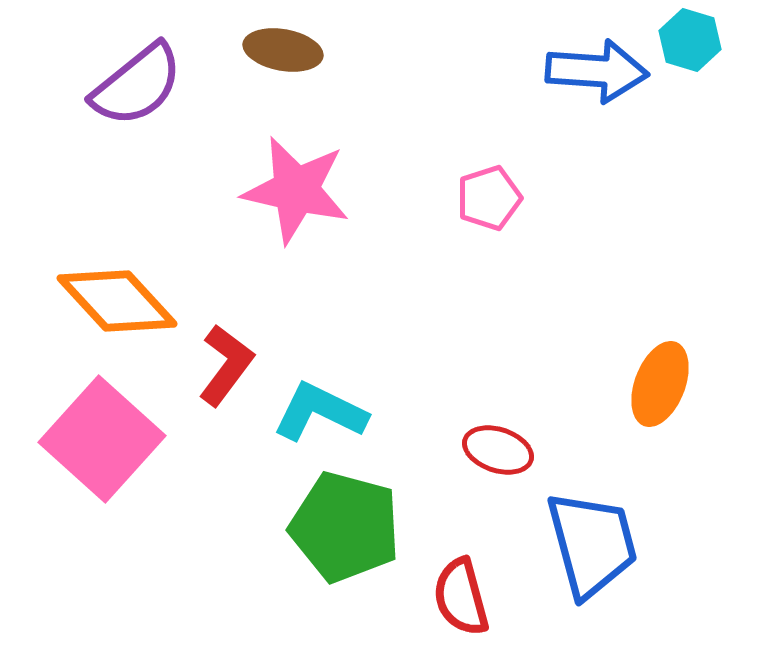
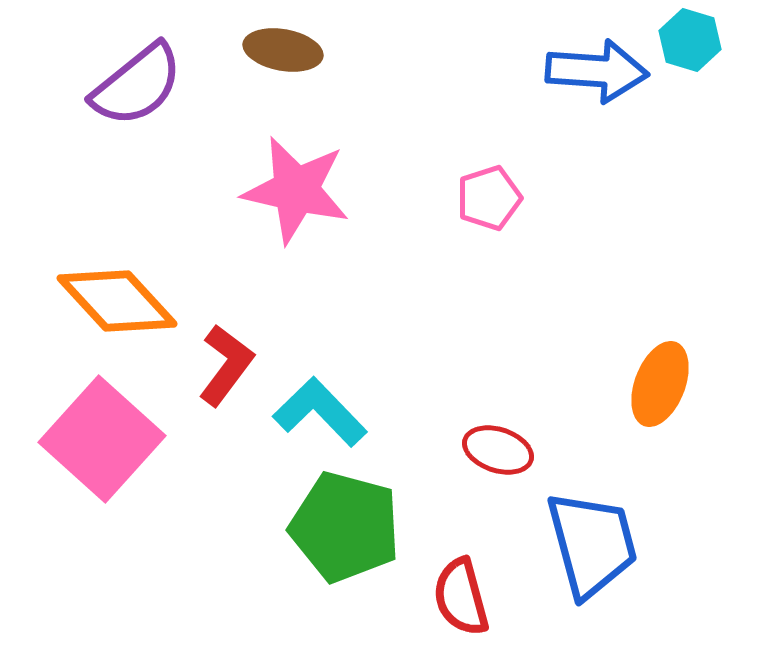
cyan L-shape: rotated 20 degrees clockwise
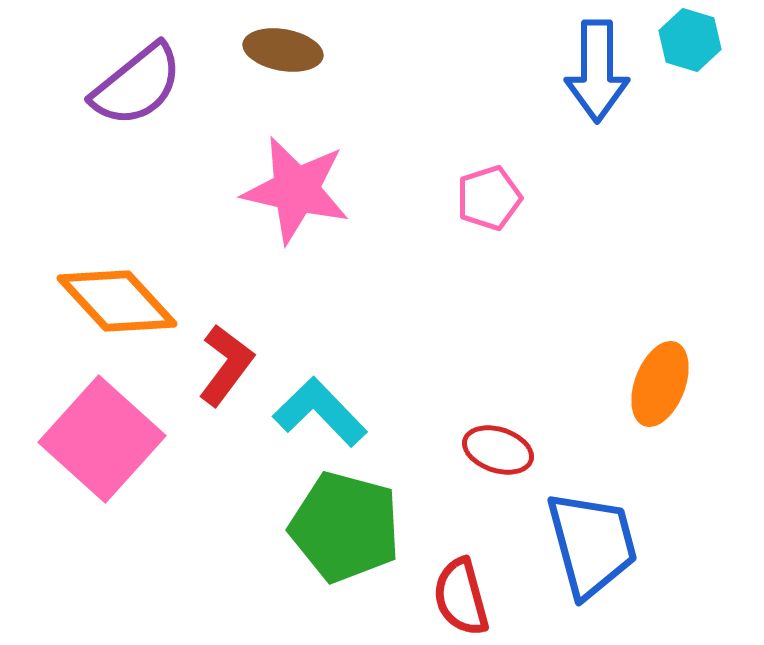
blue arrow: rotated 86 degrees clockwise
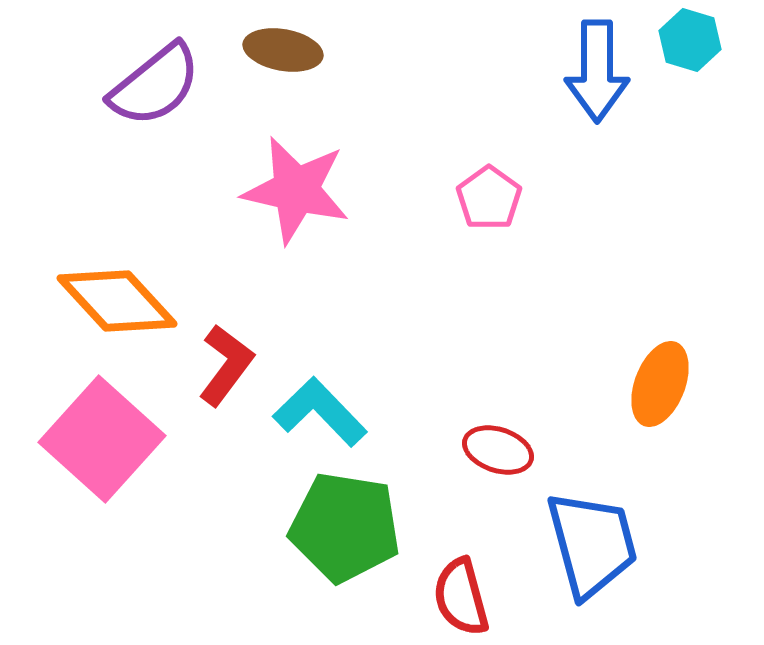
purple semicircle: moved 18 px right
pink pentagon: rotated 18 degrees counterclockwise
green pentagon: rotated 6 degrees counterclockwise
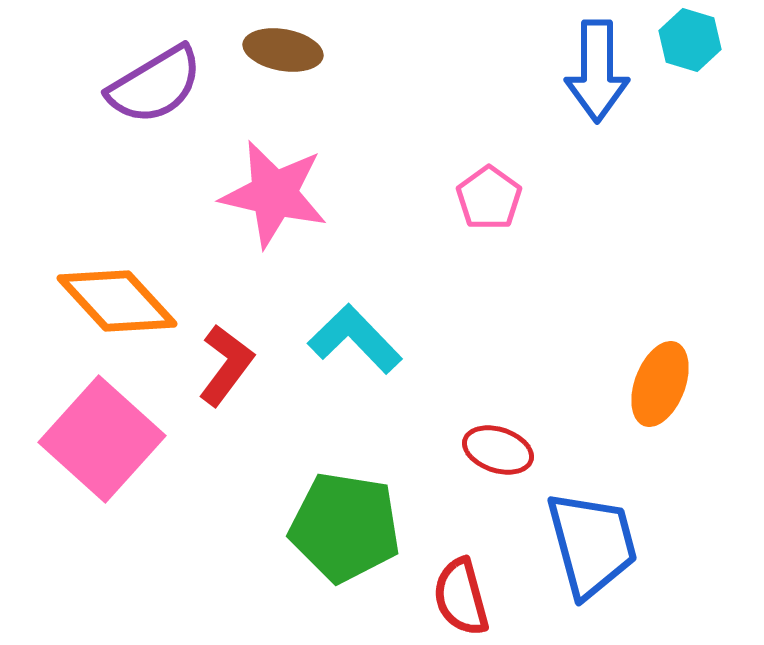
purple semicircle: rotated 8 degrees clockwise
pink star: moved 22 px left, 4 px down
cyan L-shape: moved 35 px right, 73 px up
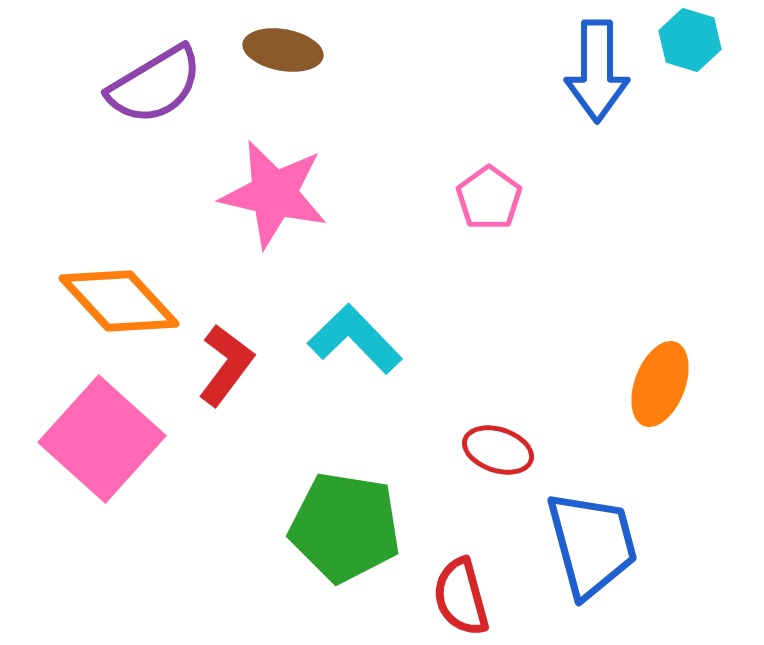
orange diamond: moved 2 px right
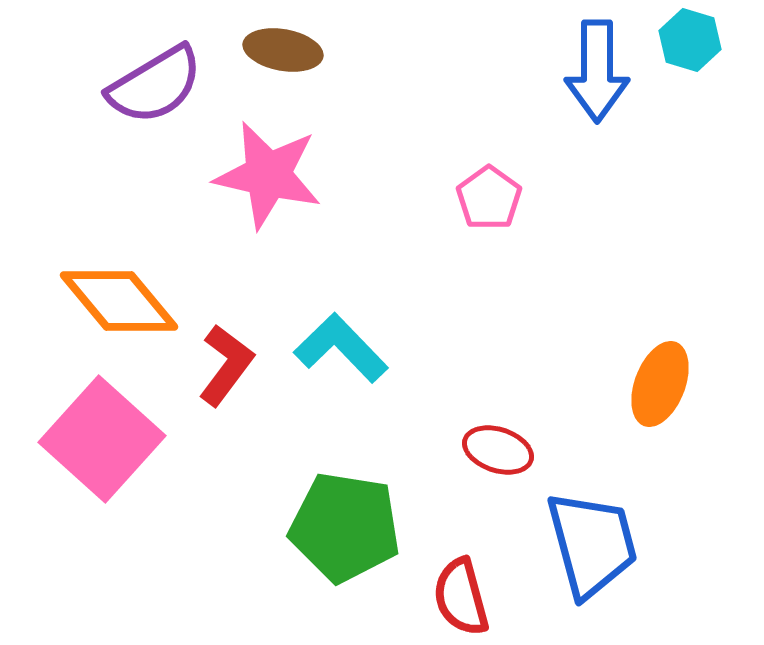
pink star: moved 6 px left, 19 px up
orange diamond: rotated 3 degrees clockwise
cyan L-shape: moved 14 px left, 9 px down
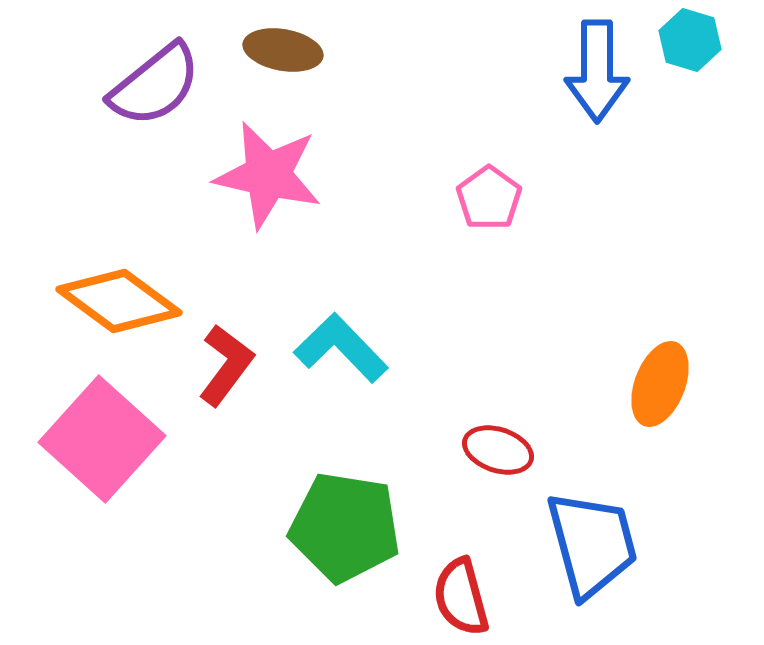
purple semicircle: rotated 8 degrees counterclockwise
orange diamond: rotated 14 degrees counterclockwise
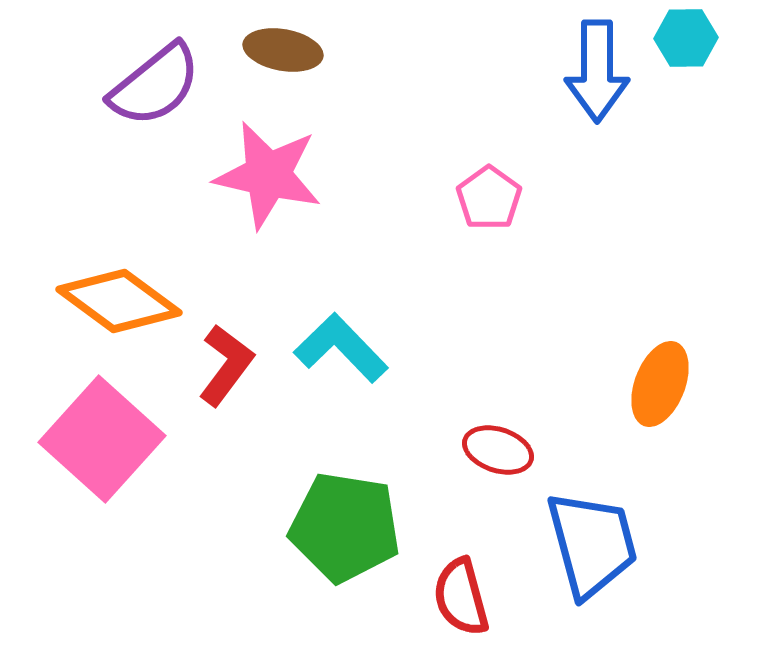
cyan hexagon: moved 4 px left, 2 px up; rotated 18 degrees counterclockwise
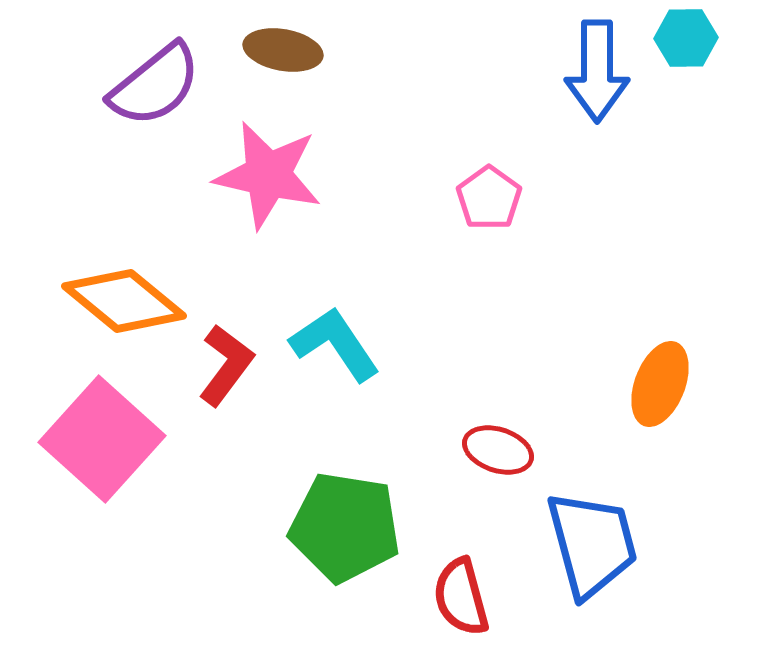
orange diamond: moved 5 px right; rotated 3 degrees clockwise
cyan L-shape: moved 6 px left, 4 px up; rotated 10 degrees clockwise
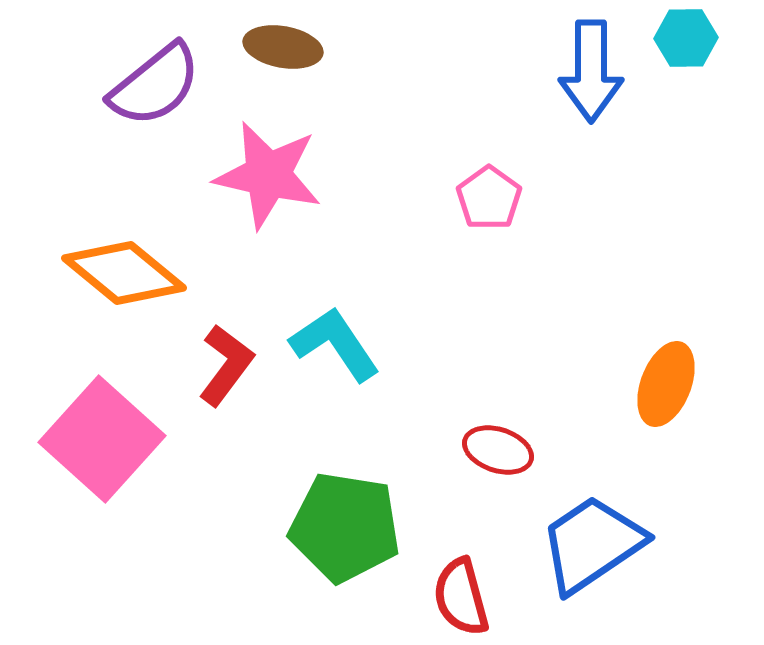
brown ellipse: moved 3 px up
blue arrow: moved 6 px left
orange diamond: moved 28 px up
orange ellipse: moved 6 px right
blue trapezoid: rotated 109 degrees counterclockwise
